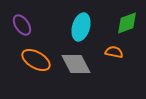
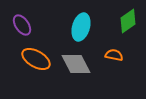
green diamond: moved 1 px right, 2 px up; rotated 15 degrees counterclockwise
orange semicircle: moved 3 px down
orange ellipse: moved 1 px up
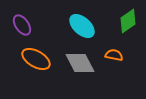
cyan ellipse: moved 1 px right, 1 px up; rotated 64 degrees counterclockwise
gray diamond: moved 4 px right, 1 px up
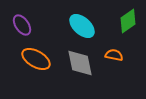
gray diamond: rotated 16 degrees clockwise
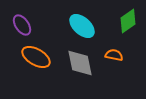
orange ellipse: moved 2 px up
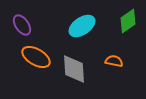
cyan ellipse: rotated 76 degrees counterclockwise
orange semicircle: moved 6 px down
gray diamond: moved 6 px left, 6 px down; rotated 8 degrees clockwise
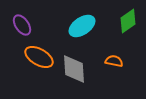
orange ellipse: moved 3 px right
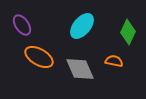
green diamond: moved 11 px down; rotated 30 degrees counterclockwise
cyan ellipse: rotated 16 degrees counterclockwise
gray diamond: moved 6 px right; rotated 20 degrees counterclockwise
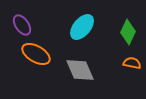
cyan ellipse: moved 1 px down
orange ellipse: moved 3 px left, 3 px up
orange semicircle: moved 18 px right, 2 px down
gray diamond: moved 1 px down
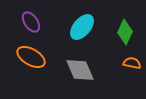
purple ellipse: moved 9 px right, 3 px up
green diamond: moved 3 px left
orange ellipse: moved 5 px left, 3 px down
